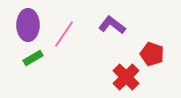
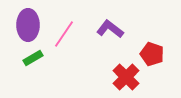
purple L-shape: moved 2 px left, 4 px down
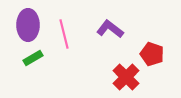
pink line: rotated 48 degrees counterclockwise
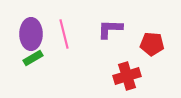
purple ellipse: moved 3 px right, 9 px down
purple L-shape: rotated 36 degrees counterclockwise
red pentagon: moved 10 px up; rotated 15 degrees counterclockwise
red cross: moved 1 px right, 1 px up; rotated 28 degrees clockwise
